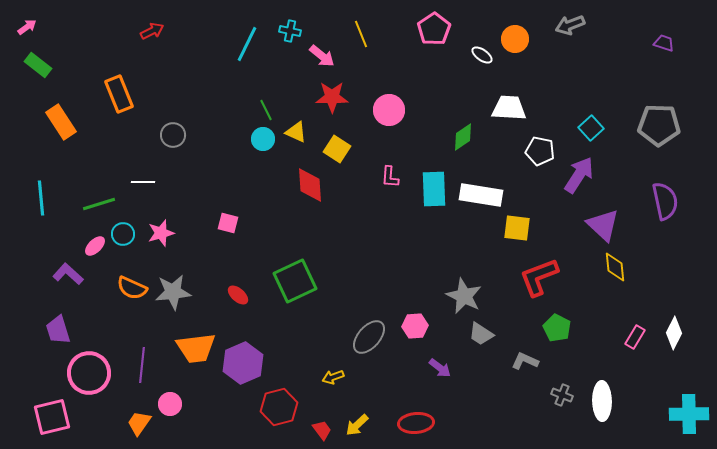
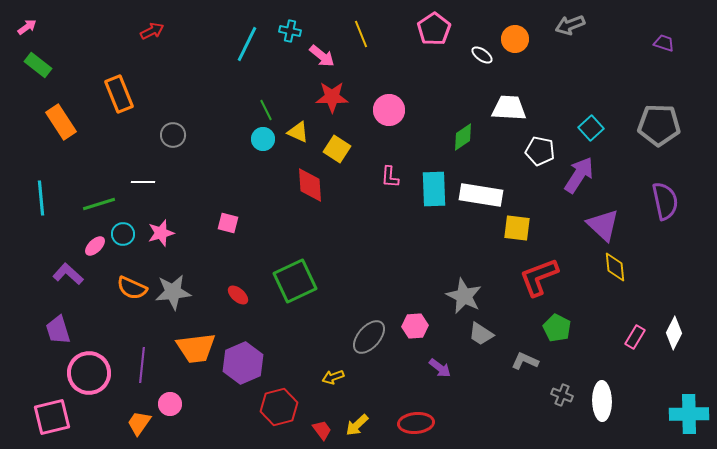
yellow triangle at (296, 132): moved 2 px right
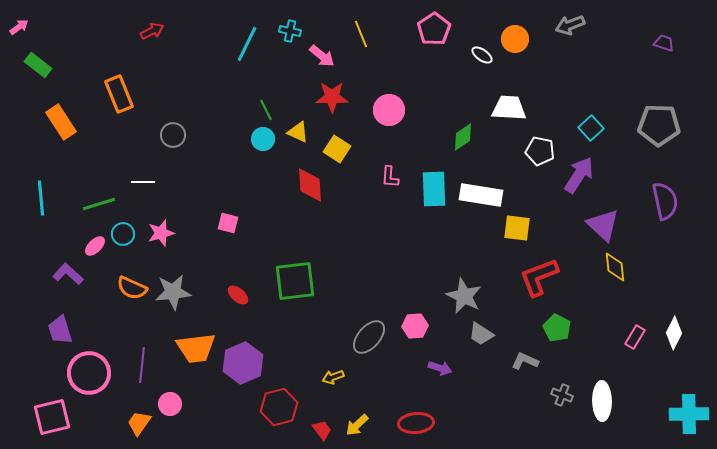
pink arrow at (27, 27): moved 8 px left
green square at (295, 281): rotated 18 degrees clockwise
purple trapezoid at (58, 330): moved 2 px right
purple arrow at (440, 368): rotated 20 degrees counterclockwise
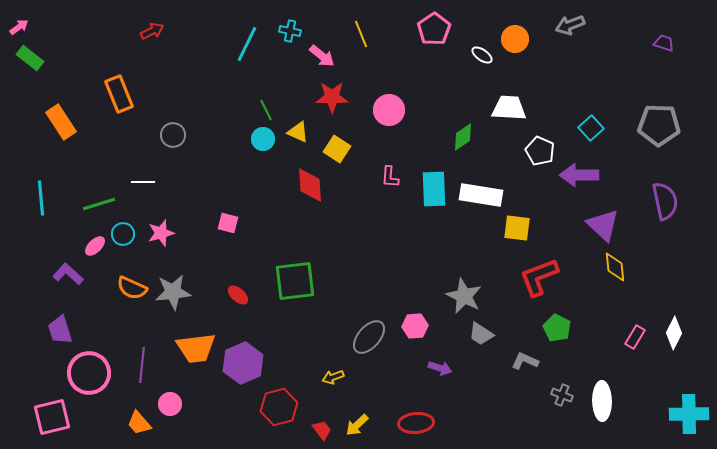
green rectangle at (38, 65): moved 8 px left, 7 px up
white pentagon at (540, 151): rotated 12 degrees clockwise
purple arrow at (579, 175): rotated 123 degrees counterclockwise
orange trapezoid at (139, 423): rotated 76 degrees counterclockwise
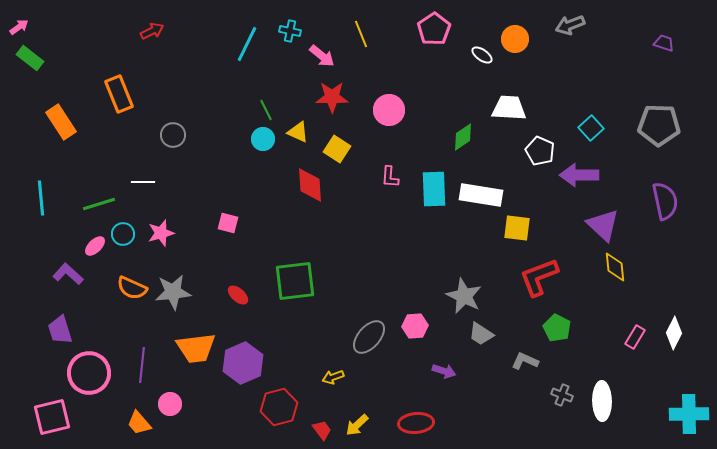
purple arrow at (440, 368): moved 4 px right, 3 px down
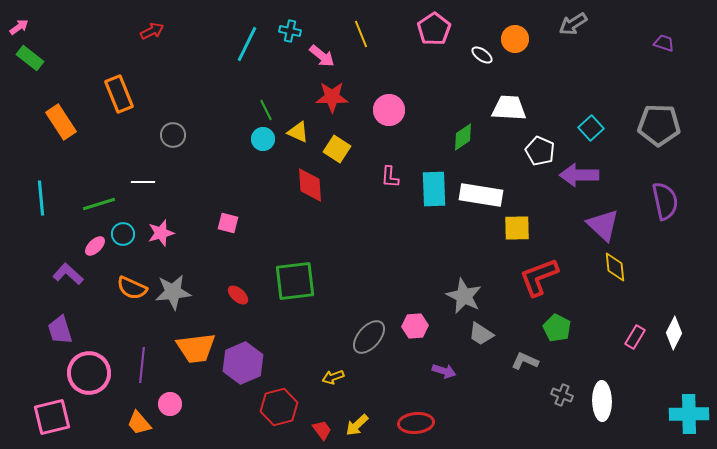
gray arrow at (570, 25): moved 3 px right, 1 px up; rotated 12 degrees counterclockwise
yellow square at (517, 228): rotated 8 degrees counterclockwise
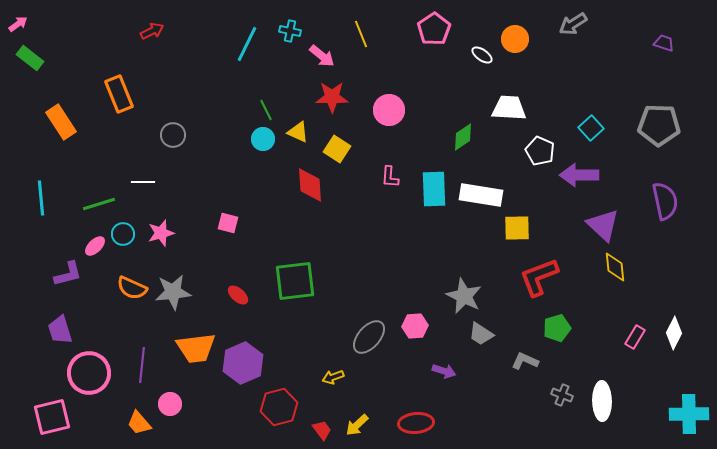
pink arrow at (19, 27): moved 1 px left, 3 px up
purple L-shape at (68, 274): rotated 124 degrees clockwise
green pentagon at (557, 328): rotated 28 degrees clockwise
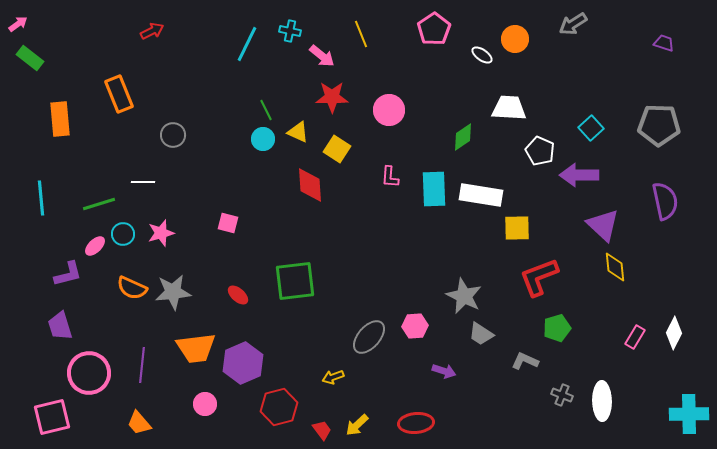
orange rectangle at (61, 122): moved 1 px left, 3 px up; rotated 28 degrees clockwise
purple trapezoid at (60, 330): moved 4 px up
pink circle at (170, 404): moved 35 px right
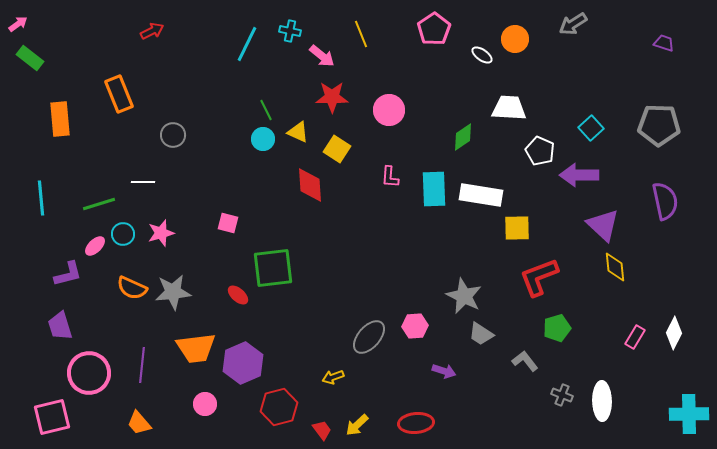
green square at (295, 281): moved 22 px left, 13 px up
gray L-shape at (525, 361): rotated 28 degrees clockwise
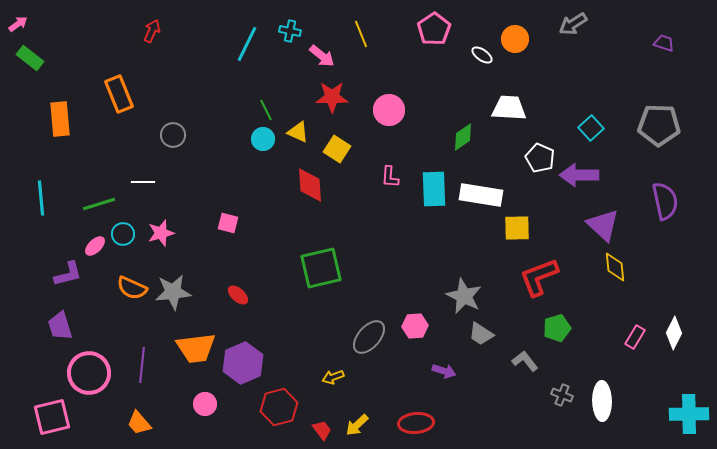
red arrow at (152, 31): rotated 40 degrees counterclockwise
white pentagon at (540, 151): moved 7 px down
green square at (273, 268): moved 48 px right; rotated 6 degrees counterclockwise
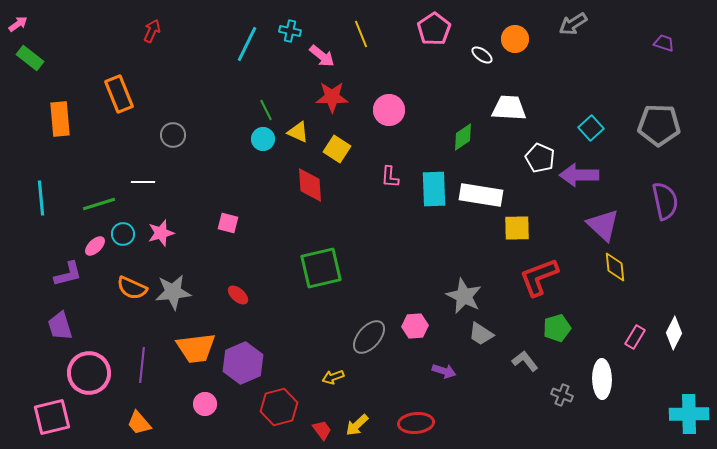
white ellipse at (602, 401): moved 22 px up
